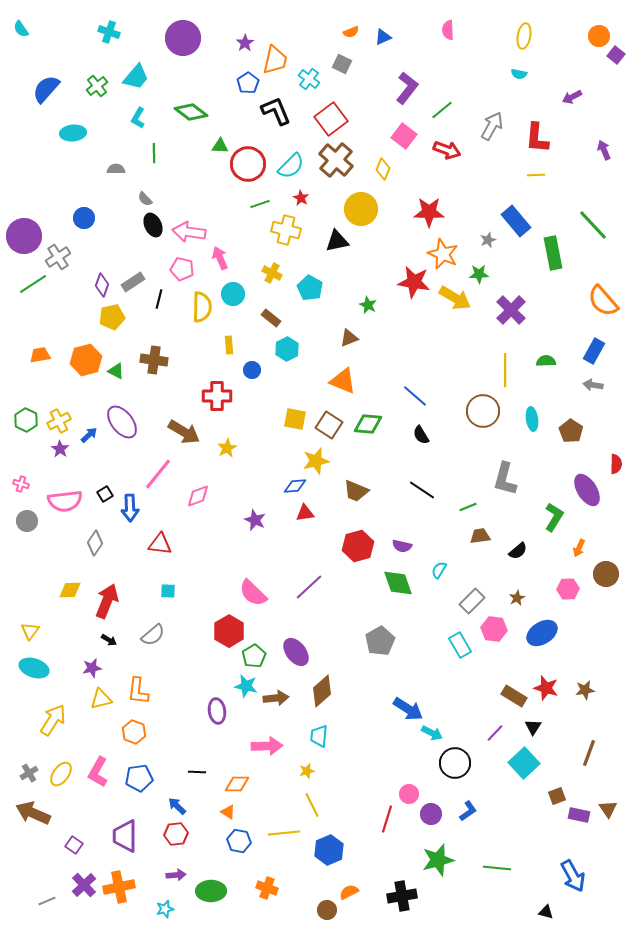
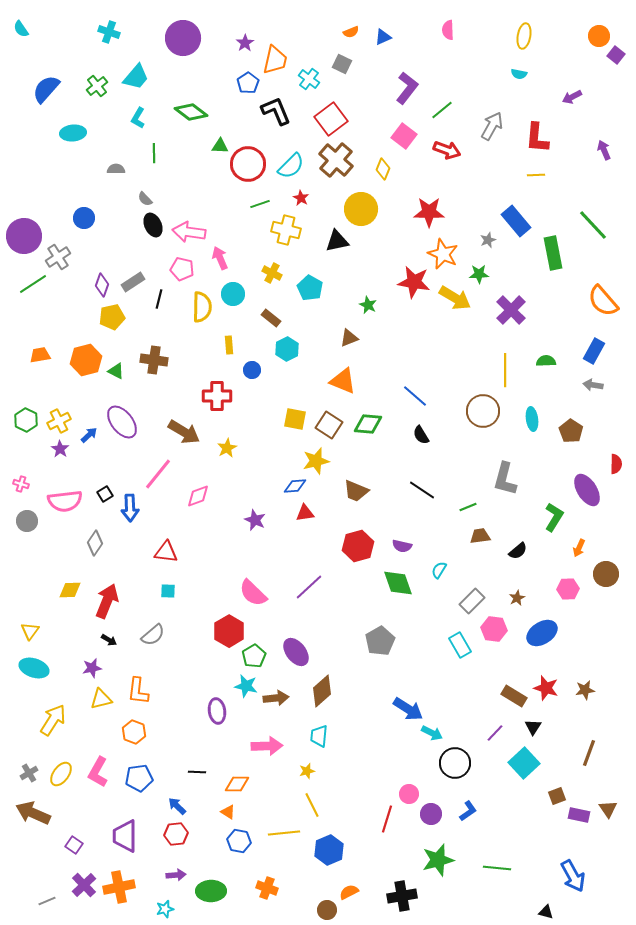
red triangle at (160, 544): moved 6 px right, 8 px down
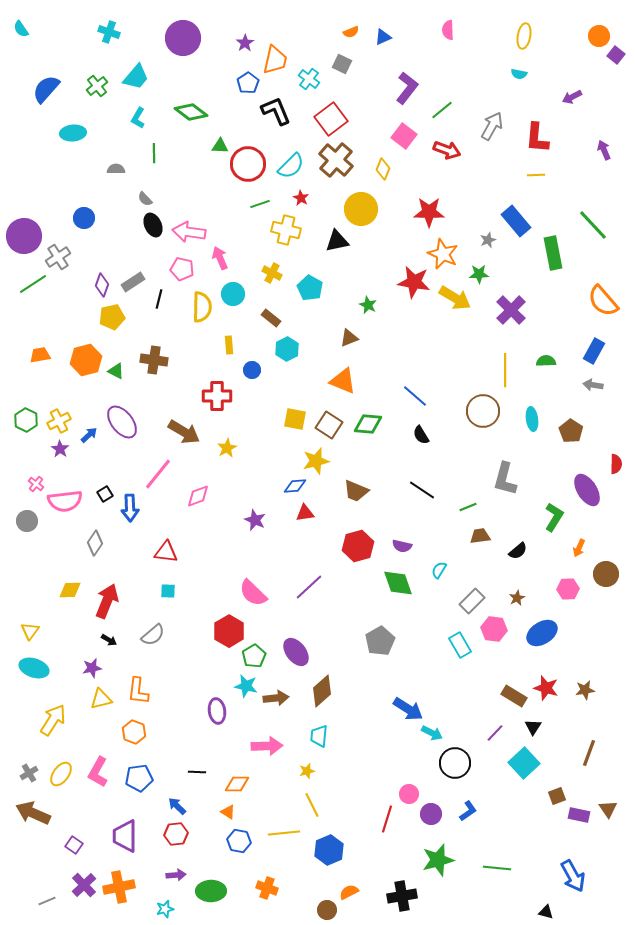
pink cross at (21, 484): moved 15 px right; rotated 21 degrees clockwise
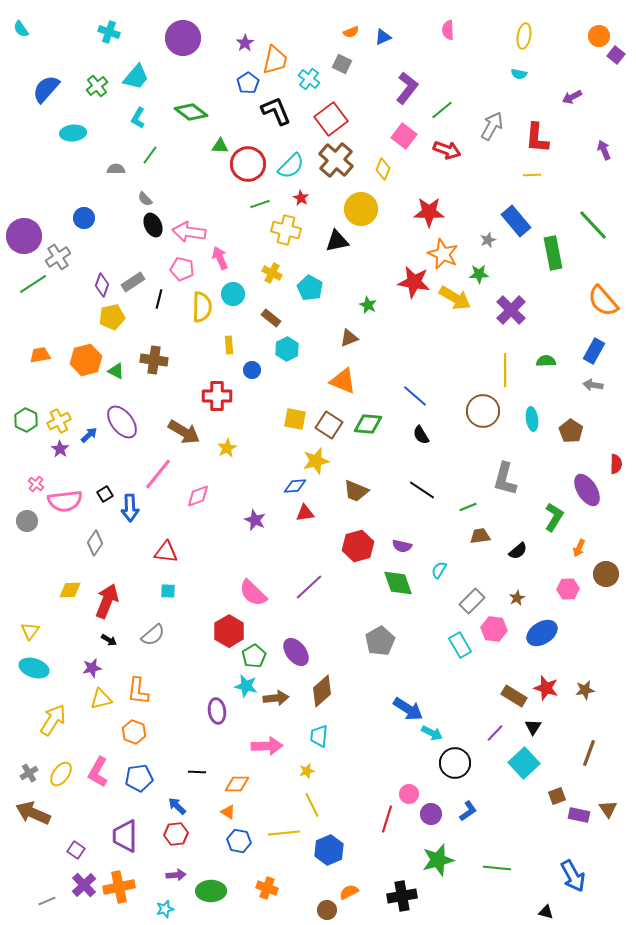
green line at (154, 153): moved 4 px left, 2 px down; rotated 36 degrees clockwise
yellow line at (536, 175): moved 4 px left
purple square at (74, 845): moved 2 px right, 5 px down
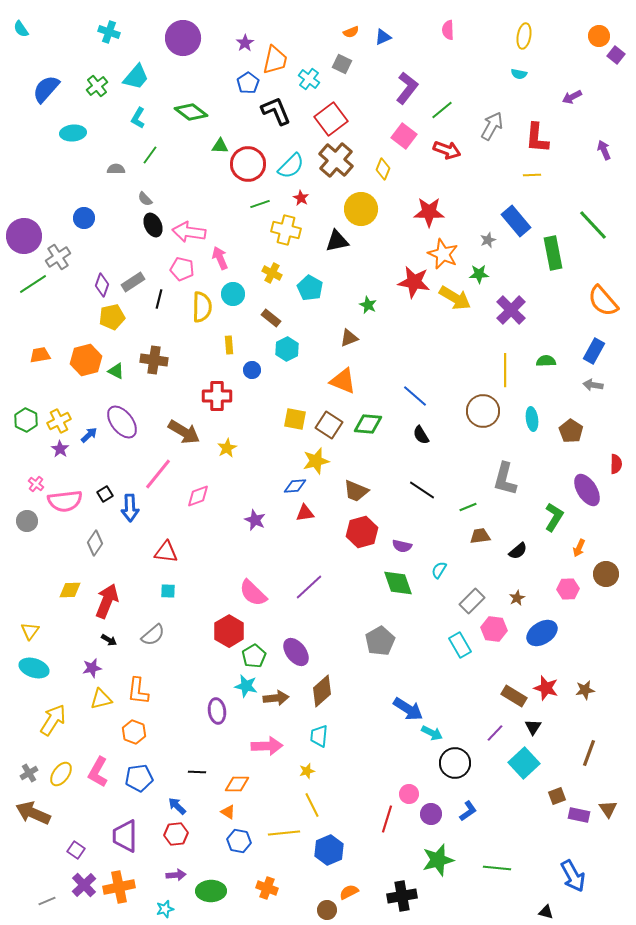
red hexagon at (358, 546): moved 4 px right, 14 px up
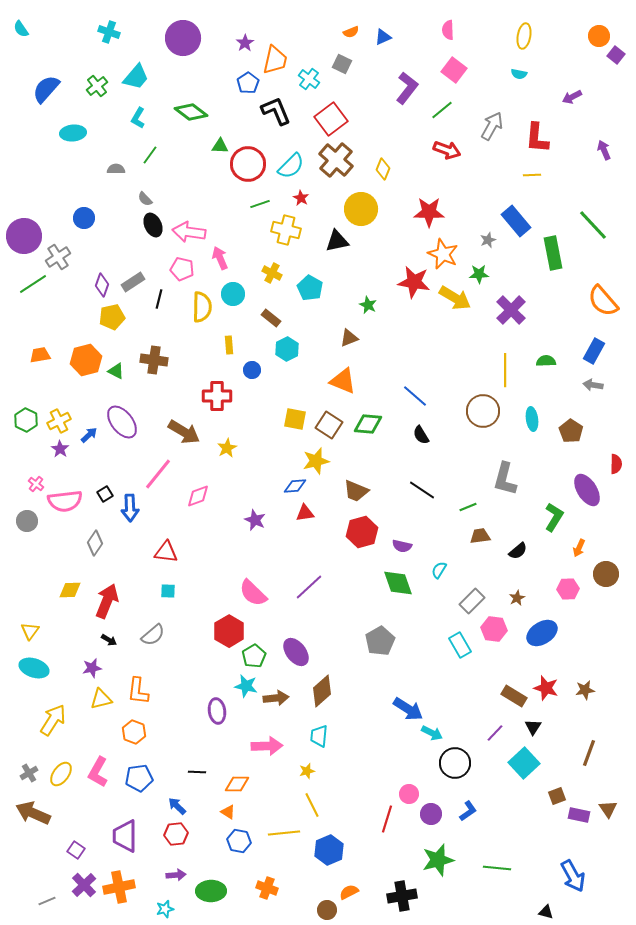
pink square at (404, 136): moved 50 px right, 66 px up
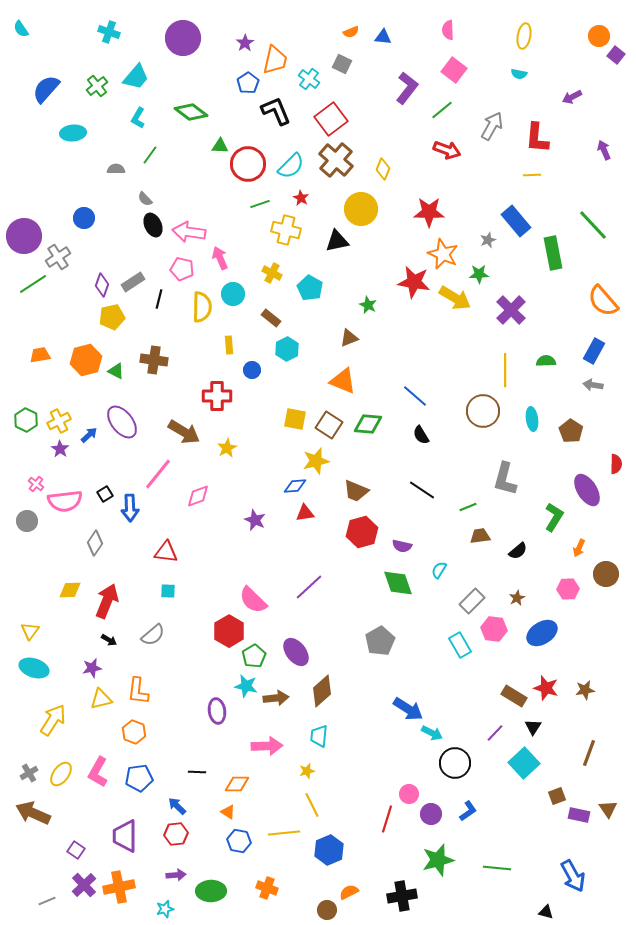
blue triangle at (383, 37): rotated 30 degrees clockwise
pink semicircle at (253, 593): moved 7 px down
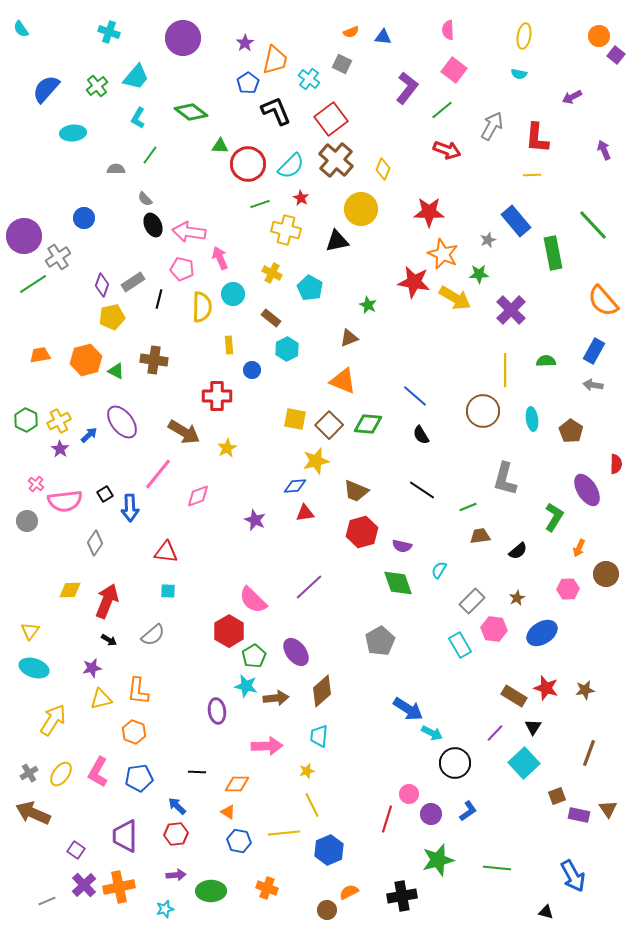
brown square at (329, 425): rotated 12 degrees clockwise
